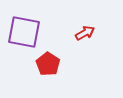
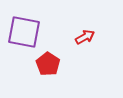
red arrow: moved 4 px down
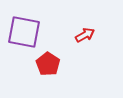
red arrow: moved 2 px up
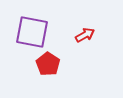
purple square: moved 8 px right
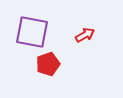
red pentagon: rotated 20 degrees clockwise
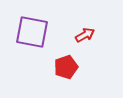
red pentagon: moved 18 px right, 3 px down
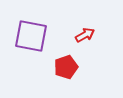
purple square: moved 1 px left, 4 px down
